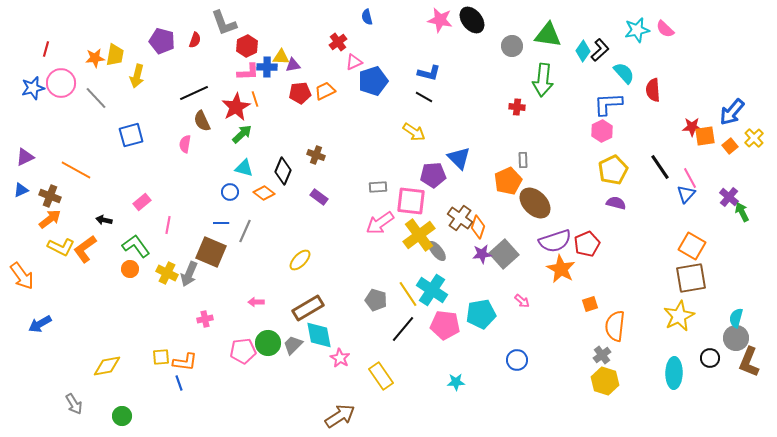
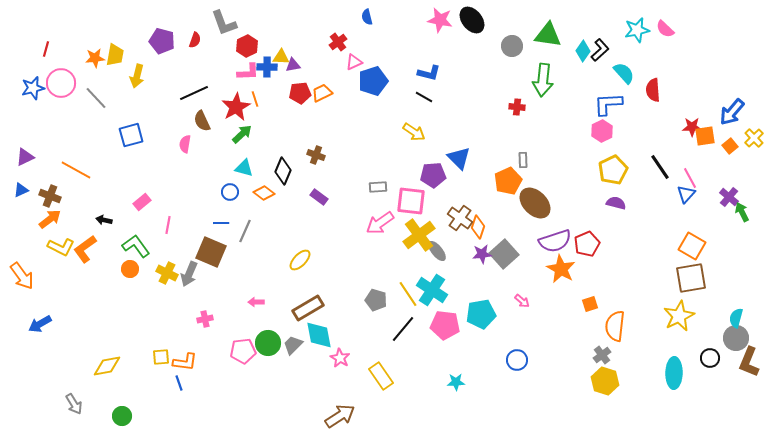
orange trapezoid at (325, 91): moved 3 px left, 2 px down
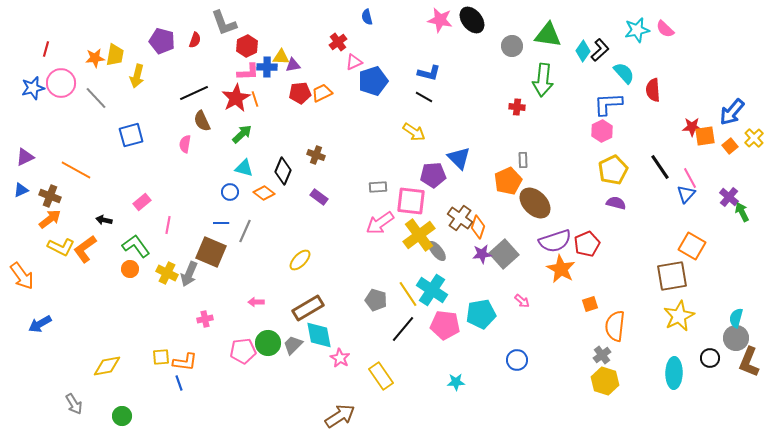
red star at (236, 107): moved 9 px up
brown square at (691, 278): moved 19 px left, 2 px up
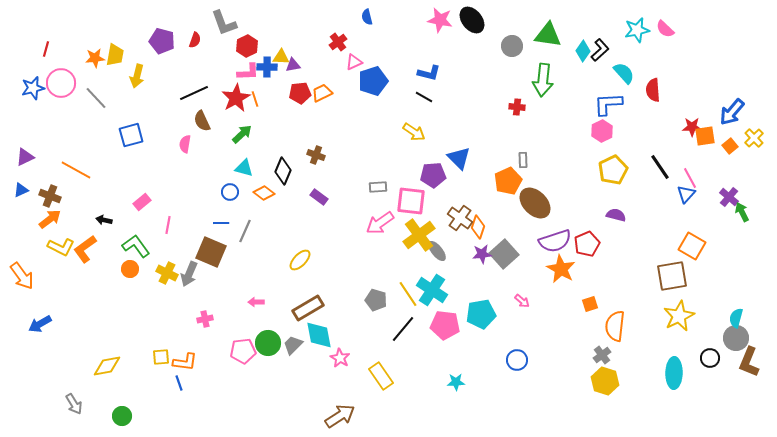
purple semicircle at (616, 203): moved 12 px down
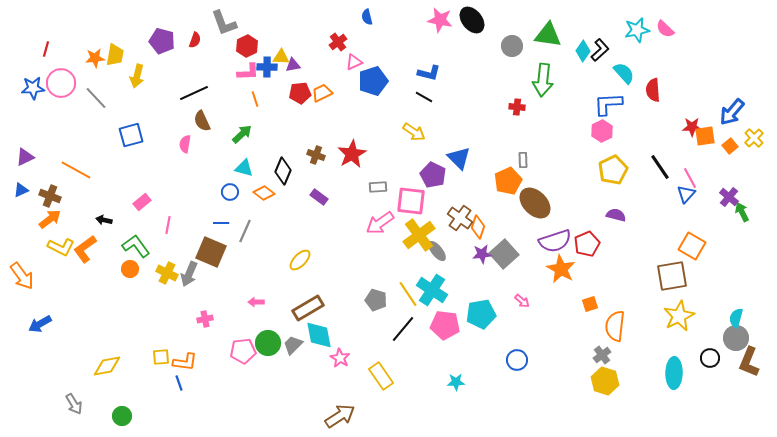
blue star at (33, 88): rotated 10 degrees clockwise
red star at (236, 98): moved 116 px right, 56 px down
purple pentagon at (433, 175): rotated 30 degrees clockwise
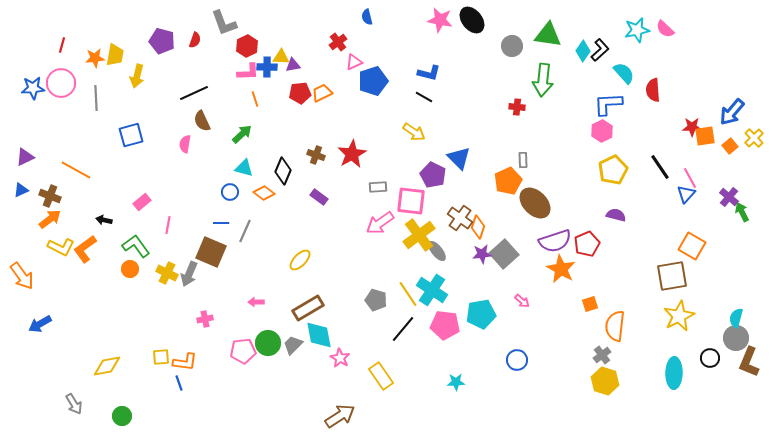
red line at (46, 49): moved 16 px right, 4 px up
gray line at (96, 98): rotated 40 degrees clockwise
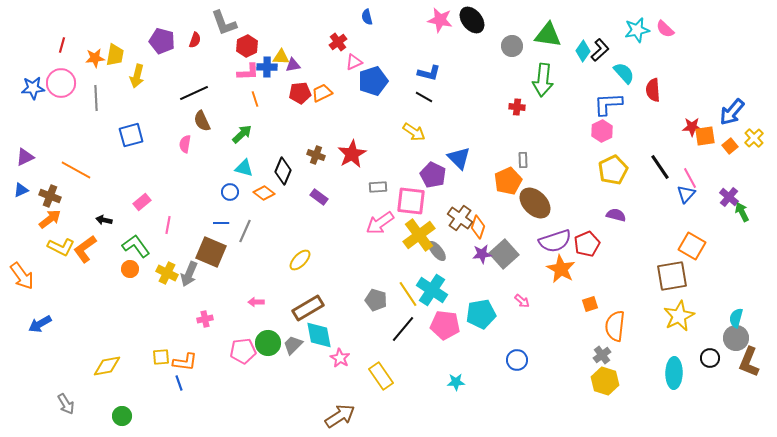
gray arrow at (74, 404): moved 8 px left
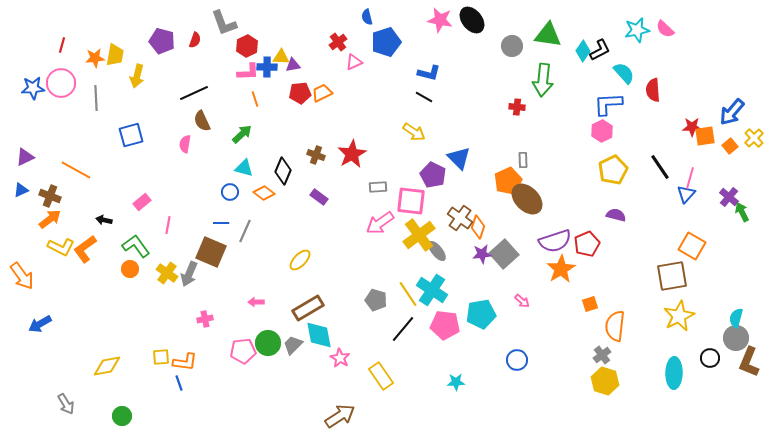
black L-shape at (600, 50): rotated 15 degrees clockwise
blue pentagon at (373, 81): moved 13 px right, 39 px up
pink line at (690, 178): rotated 45 degrees clockwise
brown ellipse at (535, 203): moved 8 px left, 4 px up
orange star at (561, 269): rotated 12 degrees clockwise
yellow cross at (167, 273): rotated 10 degrees clockwise
